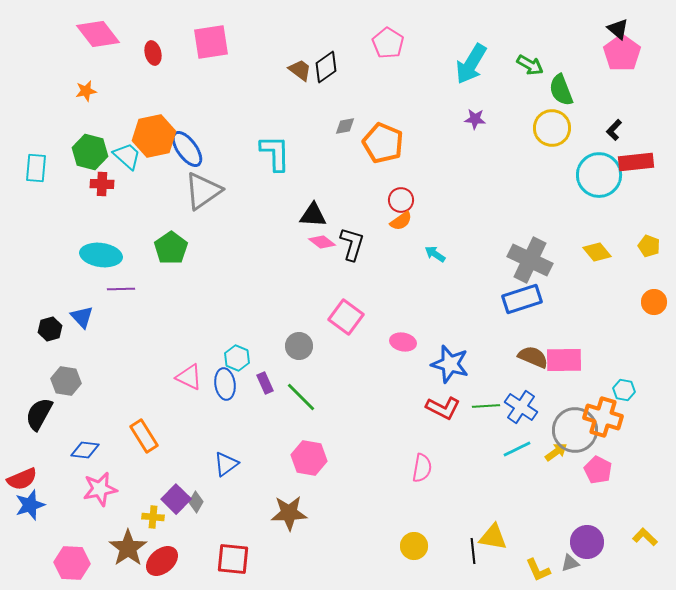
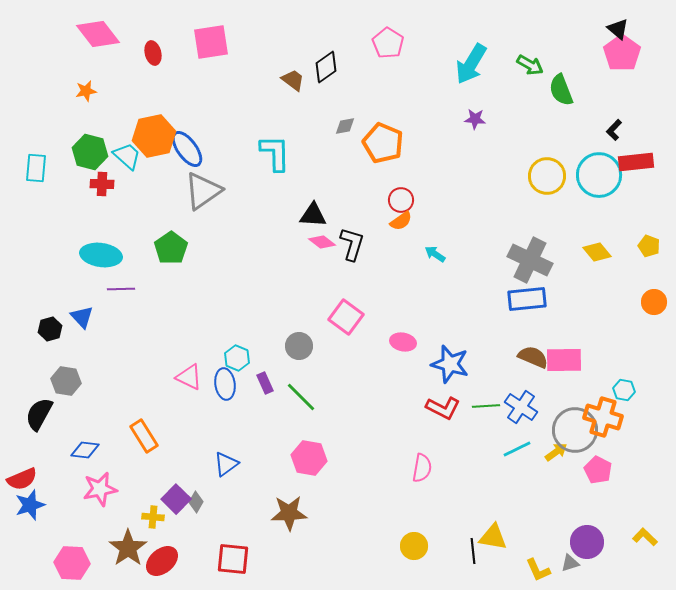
brown trapezoid at (300, 70): moved 7 px left, 10 px down
yellow circle at (552, 128): moved 5 px left, 48 px down
blue rectangle at (522, 299): moved 5 px right; rotated 12 degrees clockwise
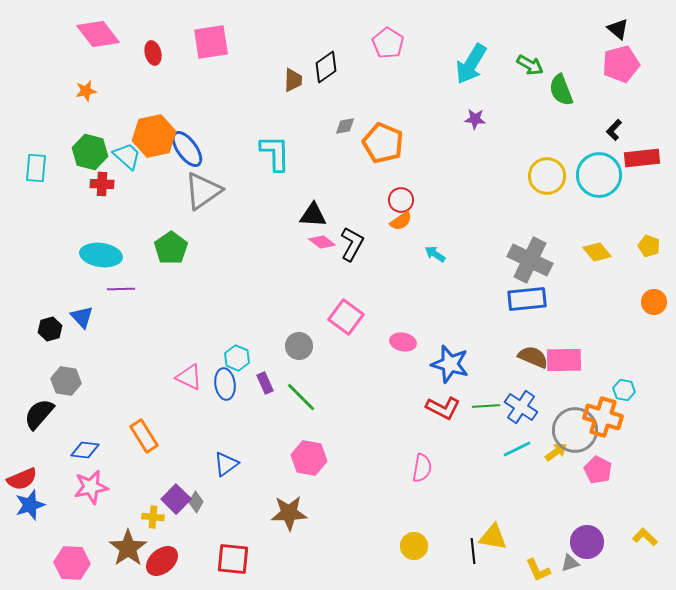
pink pentagon at (622, 53): moved 1 px left, 11 px down; rotated 21 degrees clockwise
brown trapezoid at (293, 80): rotated 55 degrees clockwise
red rectangle at (636, 162): moved 6 px right, 4 px up
black L-shape at (352, 244): rotated 12 degrees clockwise
black semicircle at (39, 414): rotated 12 degrees clockwise
pink star at (100, 489): moved 9 px left, 2 px up
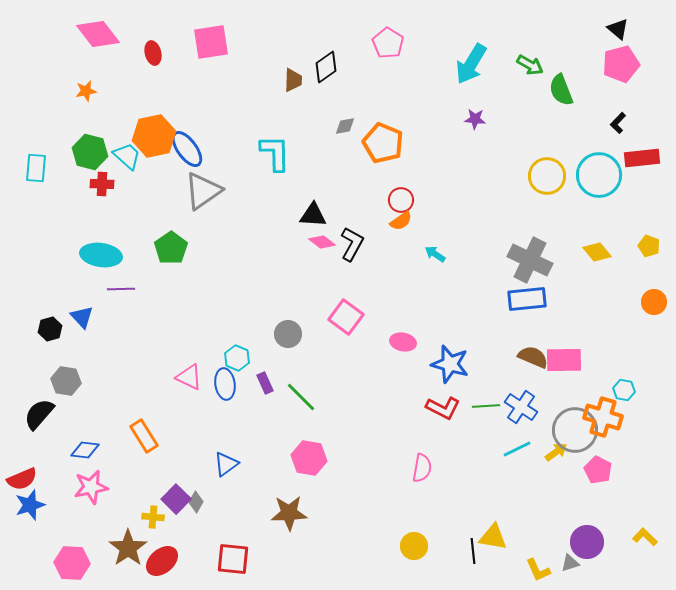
black L-shape at (614, 130): moved 4 px right, 7 px up
gray circle at (299, 346): moved 11 px left, 12 px up
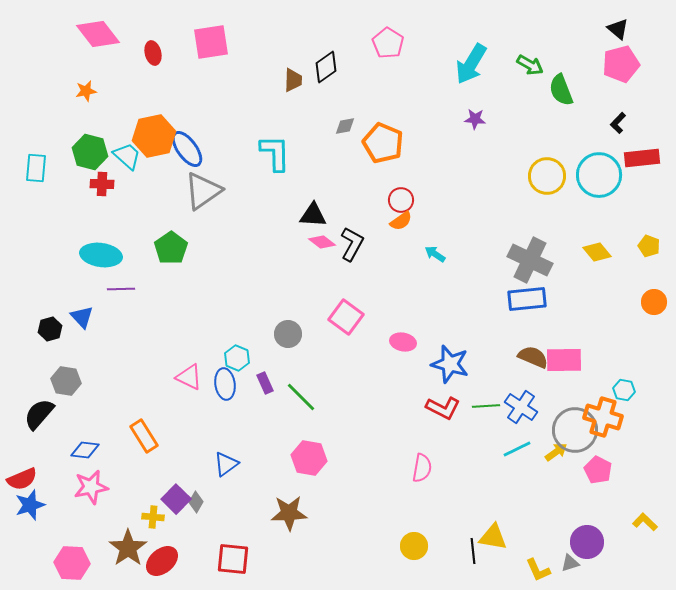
yellow L-shape at (645, 537): moved 15 px up
